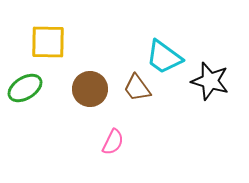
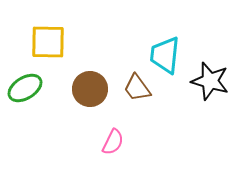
cyan trapezoid: moved 1 px right, 2 px up; rotated 60 degrees clockwise
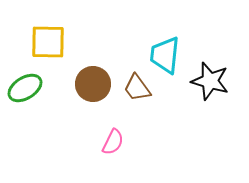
brown circle: moved 3 px right, 5 px up
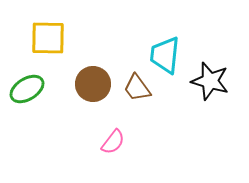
yellow square: moved 4 px up
green ellipse: moved 2 px right, 1 px down
pink semicircle: rotated 12 degrees clockwise
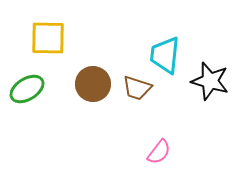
brown trapezoid: rotated 36 degrees counterclockwise
pink semicircle: moved 46 px right, 10 px down
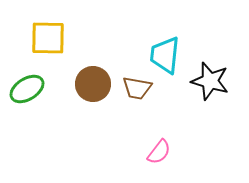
brown trapezoid: rotated 8 degrees counterclockwise
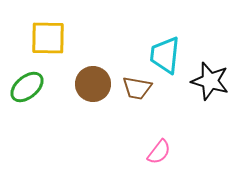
green ellipse: moved 2 px up; rotated 8 degrees counterclockwise
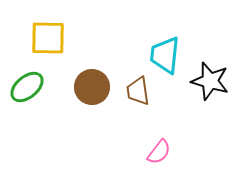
brown circle: moved 1 px left, 3 px down
brown trapezoid: moved 1 px right, 3 px down; rotated 72 degrees clockwise
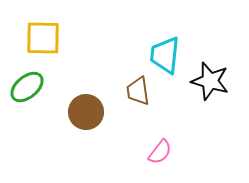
yellow square: moved 5 px left
brown circle: moved 6 px left, 25 px down
pink semicircle: moved 1 px right
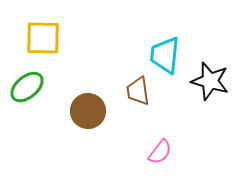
brown circle: moved 2 px right, 1 px up
